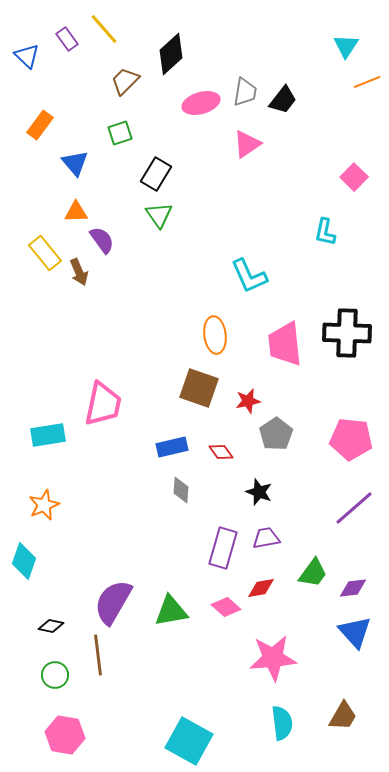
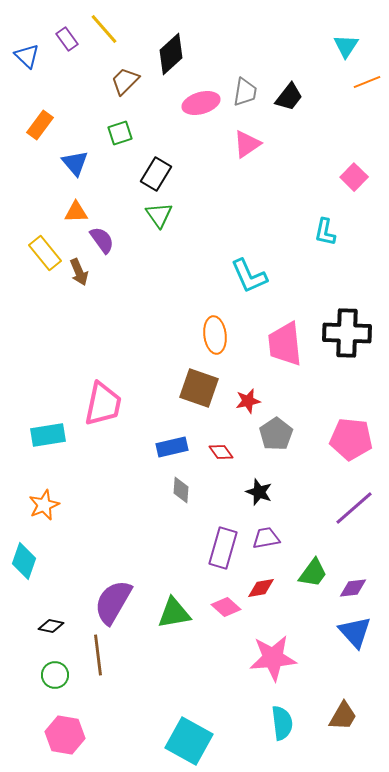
black trapezoid at (283, 100): moved 6 px right, 3 px up
green triangle at (171, 611): moved 3 px right, 2 px down
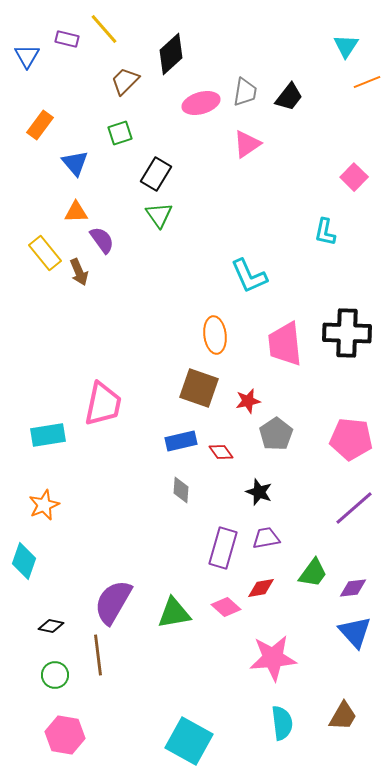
purple rectangle at (67, 39): rotated 40 degrees counterclockwise
blue triangle at (27, 56): rotated 16 degrees clockwise
blue rectangle at (172, 447): moved 9 px right, 6 px up
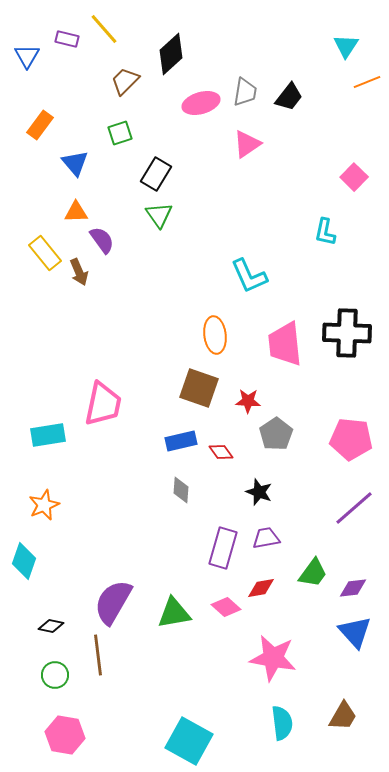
red star at (248, 401): rotated 15 degrees clockwise
pink star at (273, 658): rotated 15 degrees clockwise
